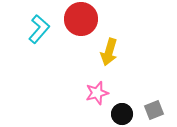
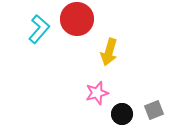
red circle: moved 4 px left
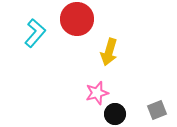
cyan L-shape: moved 4 px left, 4 px down
gray square: moved 3 px right
black circle: moved 7 px left
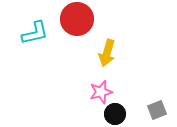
cyan L-shape: rotated 36 degrees clockwise
yellow arrow: moved 2 px left, 1 px down
pink star: moved 4 px right, 1 px up
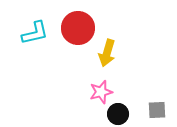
red circle: moved 1 px right, 9 px down
gray square: rotated 18 degrees clockwise
black circle: moved 3 px right
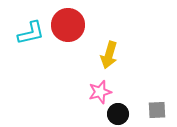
red circle: moved 10 px left, 3 px up
cyan L-shape: moved 4 px left
yellow arrow: moved 2 px right, 2 px down
pink star: moved 1 px left
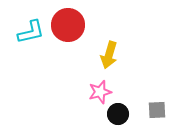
cyan L-shape: moved 1 px up
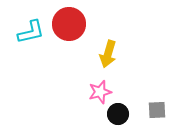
red circle: moved 1 px right, 1 px up
yellow arrow: moved 1 px left, 1 px up
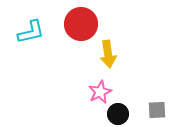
red circle: moved 12 px right
yellow arrow: rotated 24 degrees counterclockwise
pink star: rotated 10 degrees counterclockwise
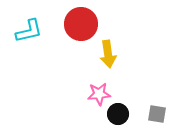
cyan L-shape: moved 2 px left, 1 px up
pink star: moved 1 px left, 2 px down; rotated 20 degrees clockwise
gray square: moved 4 px down; rotated 12 degrees clockwise
